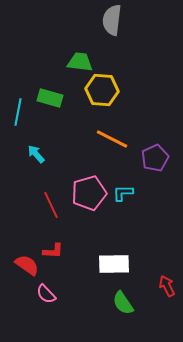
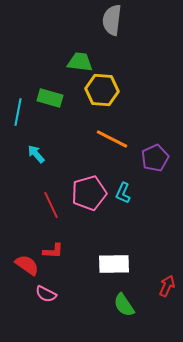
cyan L-shape: rotated 65 degrees counterclockwise
red arrow: rotated 50 degrees clockwise
pink semicircle: rotated 20 degrees counterclockwise
green semicircle: moved 1 px right, 2 px down
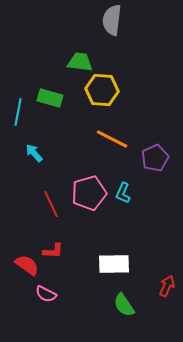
cyan arrow: moved 2 px left, 1 px up
red line: moved 1 px up
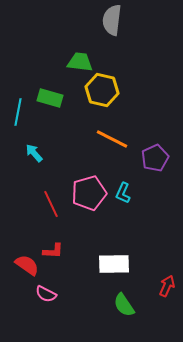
yellow hexagon: rotated 8 degrees clockwise
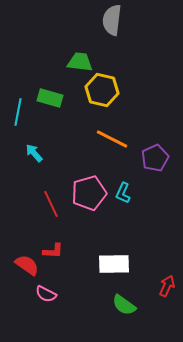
green semicircle: rotated 20 degrees counterclockwise
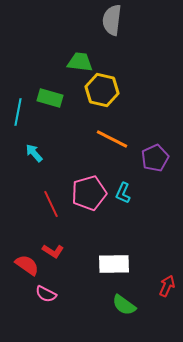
red L-shape: rotated 30 degrees clockwise
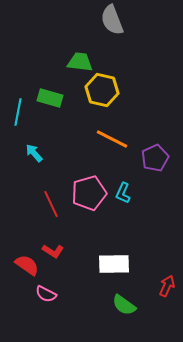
gray semicircle: rotated 28 degrees counterclockwise
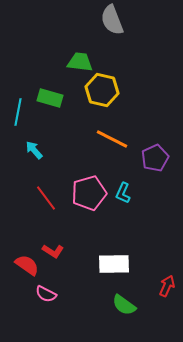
cyan arrow: moved 3 px up
red line: moved 5 px left, 6 px up; rotated 12 degrees counterclockwise
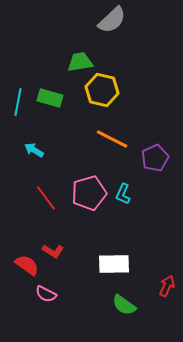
gray semicircle: rotated 112 degrees counterclockwise
green trapezoid: rotated 16 degrees counterclockwise
cyan line: moved 10 px up
cyan arrow: rotated 18 degrees counterclockwise
cyan L-shape: moved 1 px down
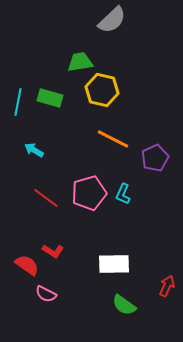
orange line: moved 1 px right
red line: rotated 16 degrees counterclockwise
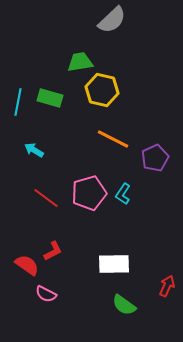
cyan L-shape: rotated 10 degrees clockwise
red L-shape: rotated 60 degrees counterclockwise
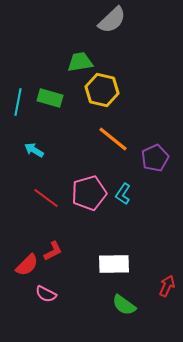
orange line: rotated 12 degrees clockwise
red semicircle: rotated 100 degrees clockwise
